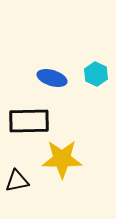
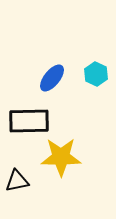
blue ellipse: rotated 68 degrees counterclockwise
yellow star: moved 1 px left, 2 px up
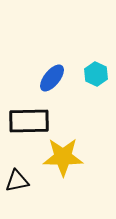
yellow star: moved 2 px right
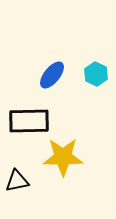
blue ellipse: moved 3 px up
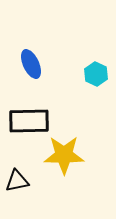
blue ellipse: moved 21 px left, 11 px up; rotated 64 degrees counterclockwise
yellow star: moved 1 px right, 2 px up
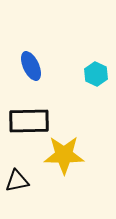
blue ellipse: moved 2 px down
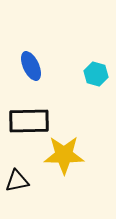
cyan hexagon: rotated 10 degrees counterclockwise
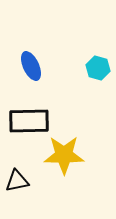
cyan hexagon: moved 2 px right, 6 px up
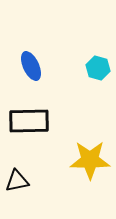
yellow star: moved 26 px right, 5 px down
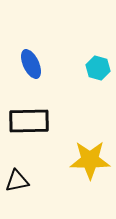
blue ellipse: moved 2 px up
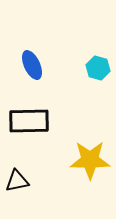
blue ellipse: moved 1 px right, 1 px down
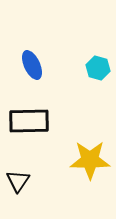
black triangle: moved 1 px right; rotated 45 degrees counterclockwise
